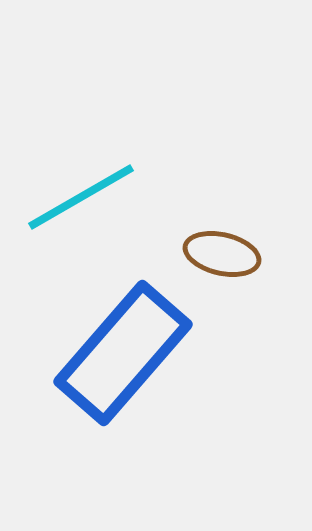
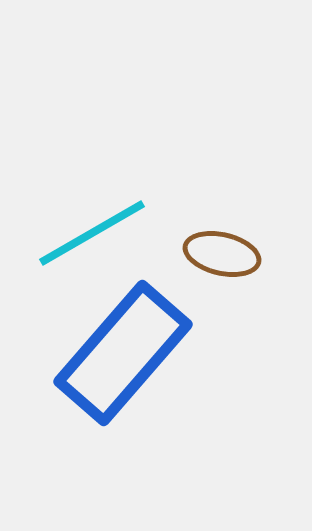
cyan line: moved 11 px right, 36 px down
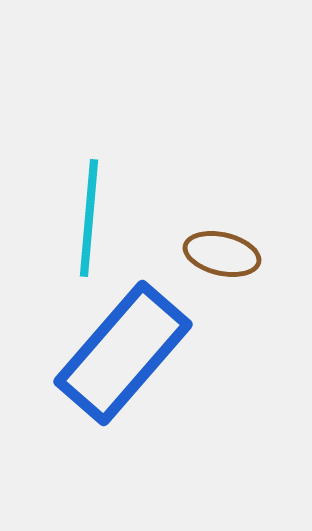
cyan line: moved 3 px left, 15 px up; rotated 55 degrees counterclockwise
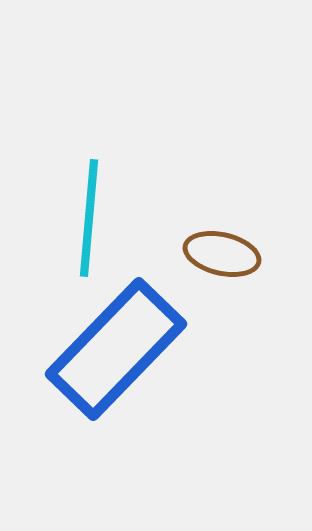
blue rectangle: moved 7 px left, 4 px up; rotated 3 degrees clockwise
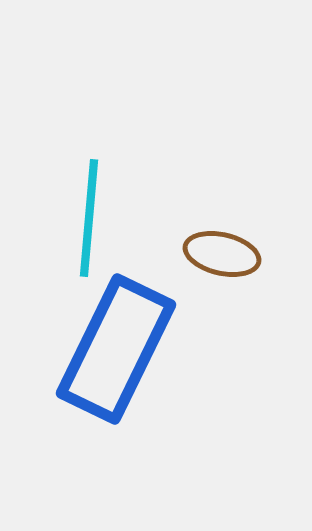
blue rectangle: rotated 18 degrees counterclockwise
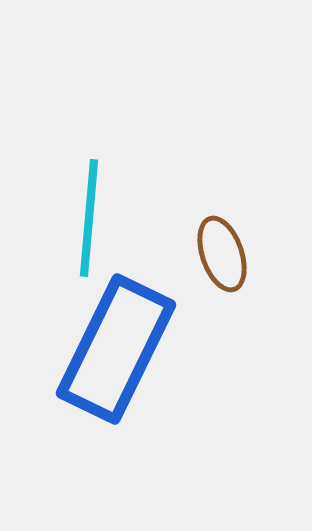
brown ellipse: rotated 58 degrees clockwise
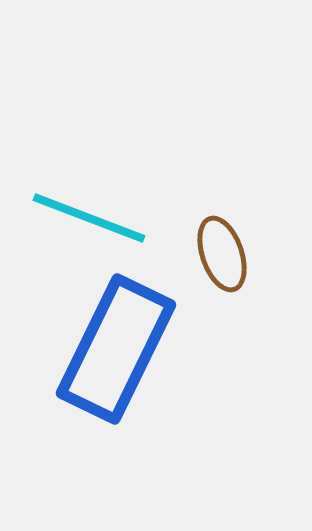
cyan line: rotated 74 degrees counterclockwise
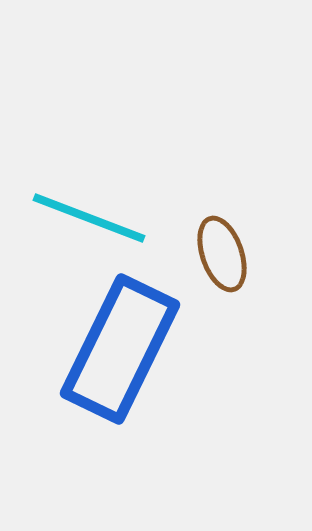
blue rectangle: moved 4 px right
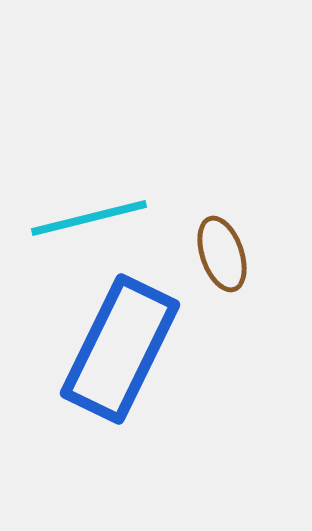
cyan line: rotated 35 degrees counterclockwise
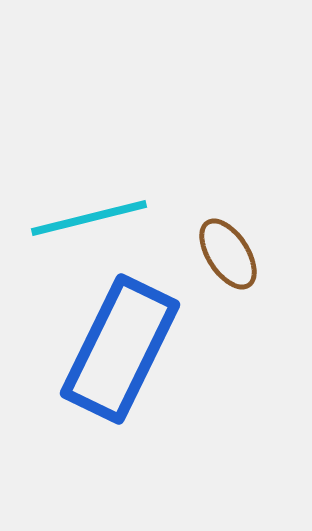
brown ellipse: moved 6 px right; rotated 14 degrees counterclockwise
